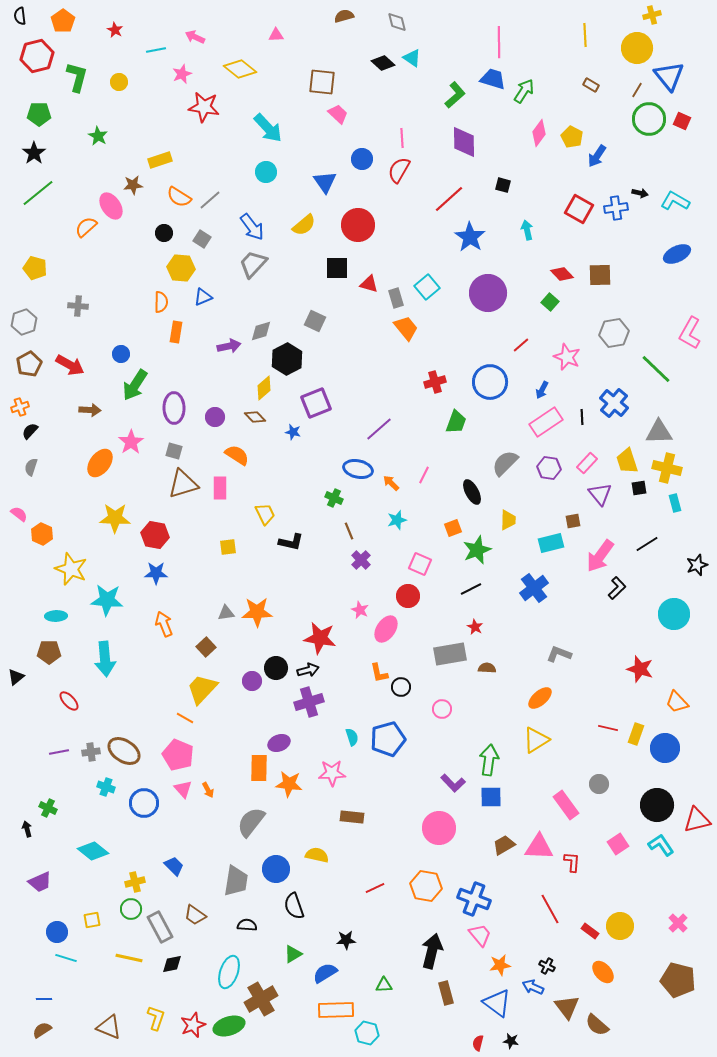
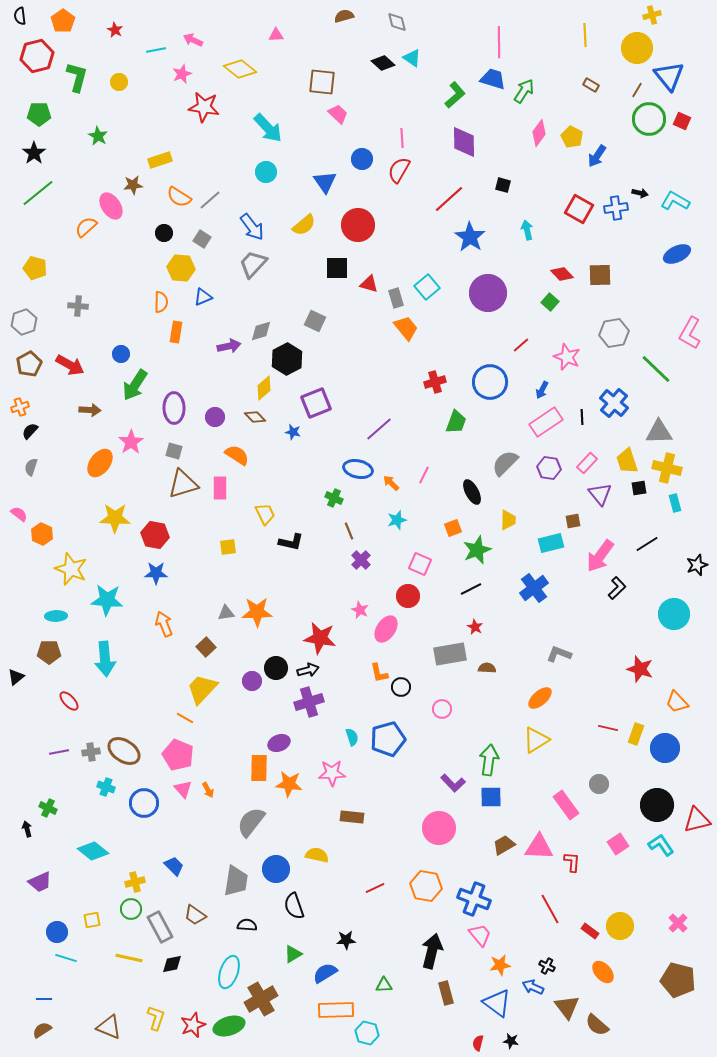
pink arrow at (195, 37): moved 2 px left, 3 px down
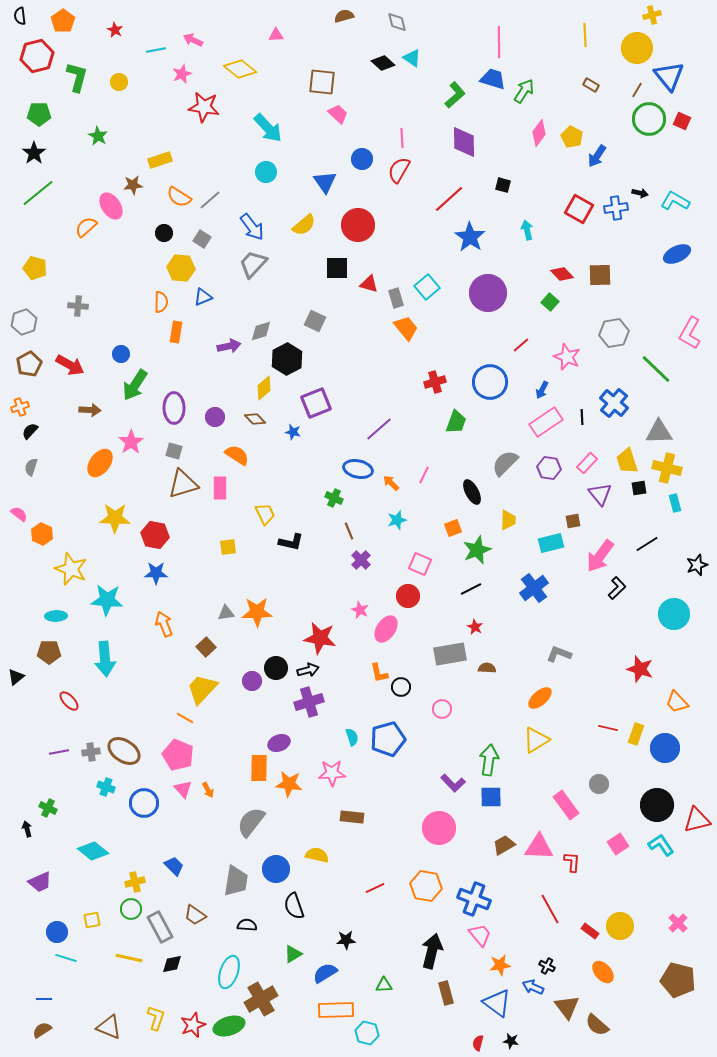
brown diamond at (255, 417): moved 2 px down
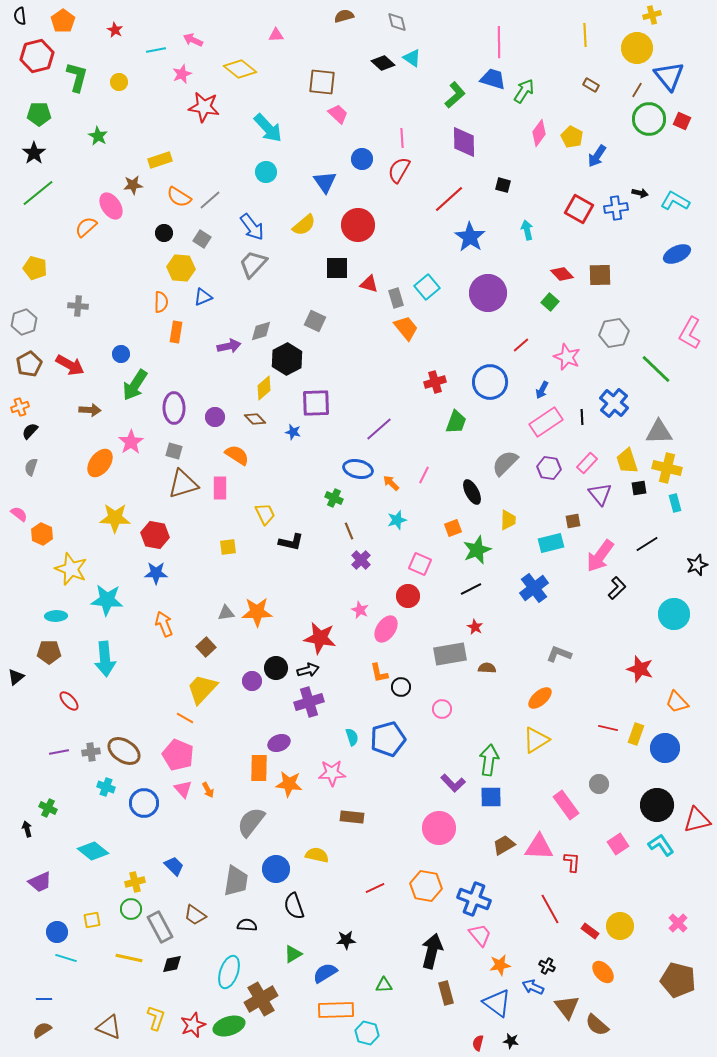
purple square at (316, 403): rotated 20 degrees clockwise
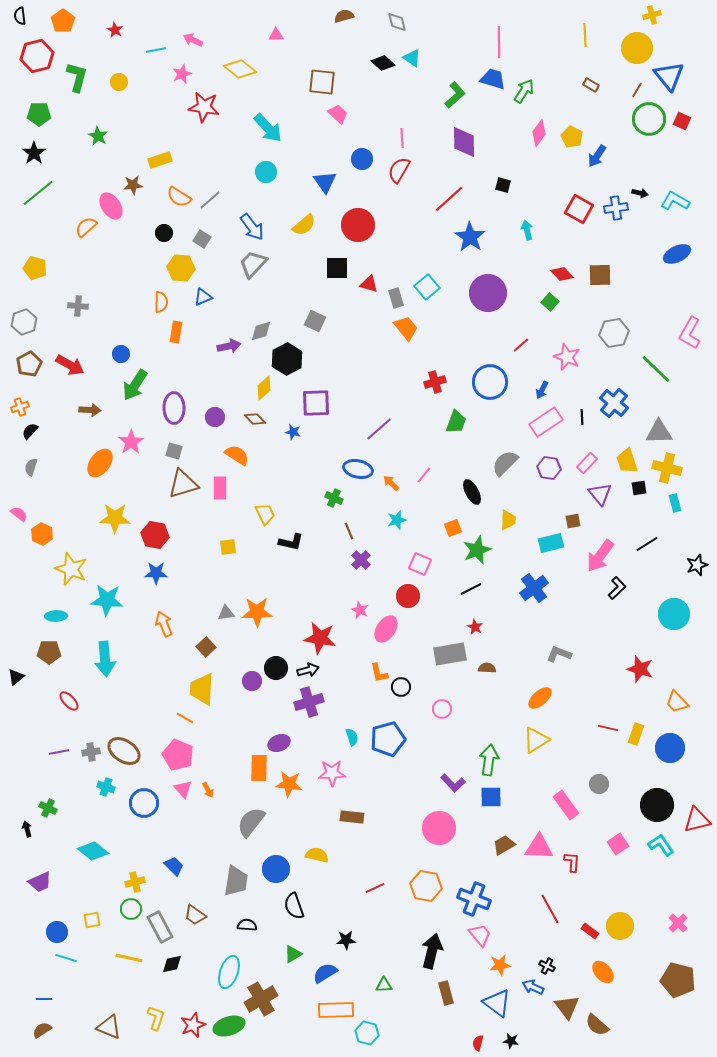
pink line at (424, 475): rotated 12 degrees clockwise
yellow trapezoid at (202, 689): rotated 40 degrees counterclockwise
blue circle at (665, 748): moved 5 px right
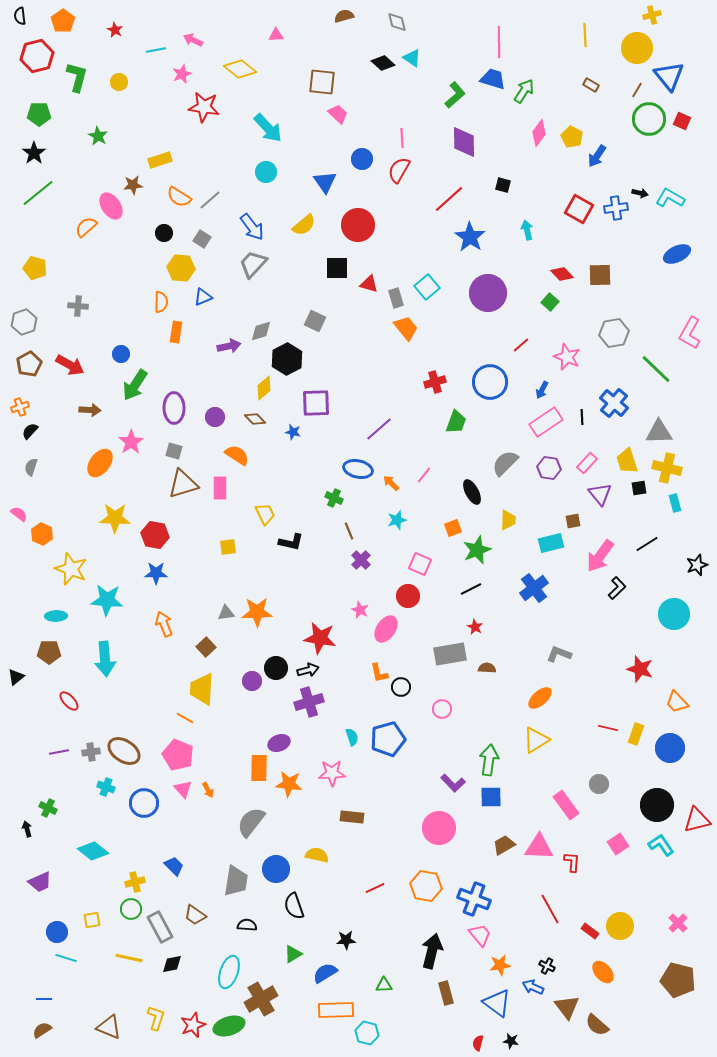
cyan L-shape at (675, 201): moved 5 px left, 3 px up
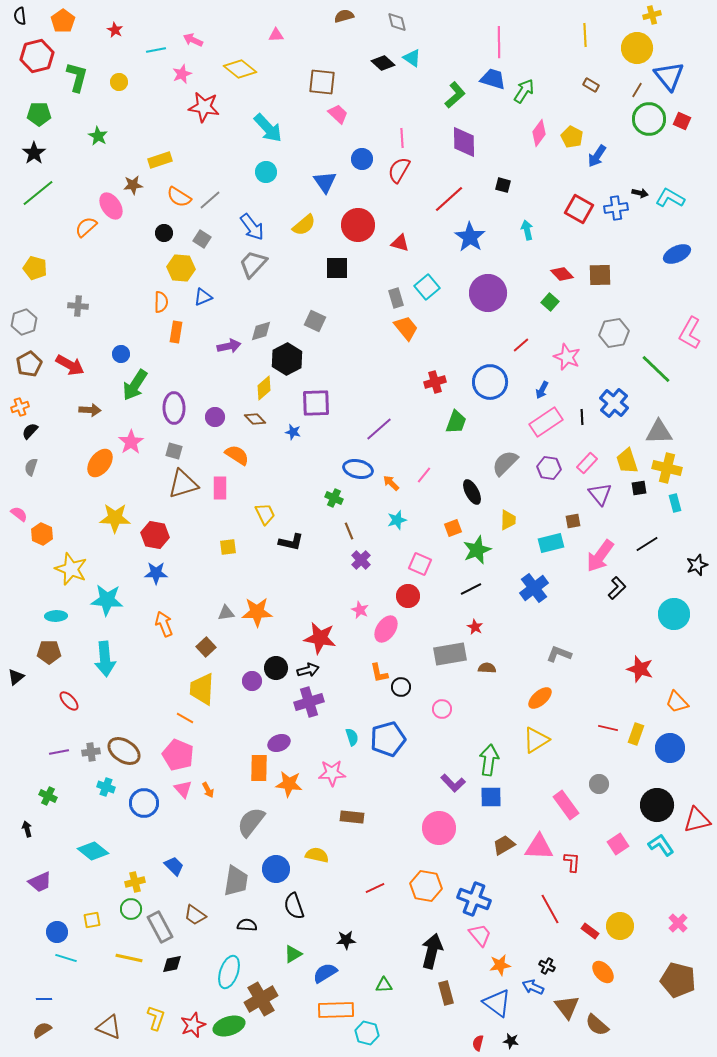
red triangle at (369, 284): moved 31 px right, 41 px up
green cross at (48, 808): moved 12 px up
